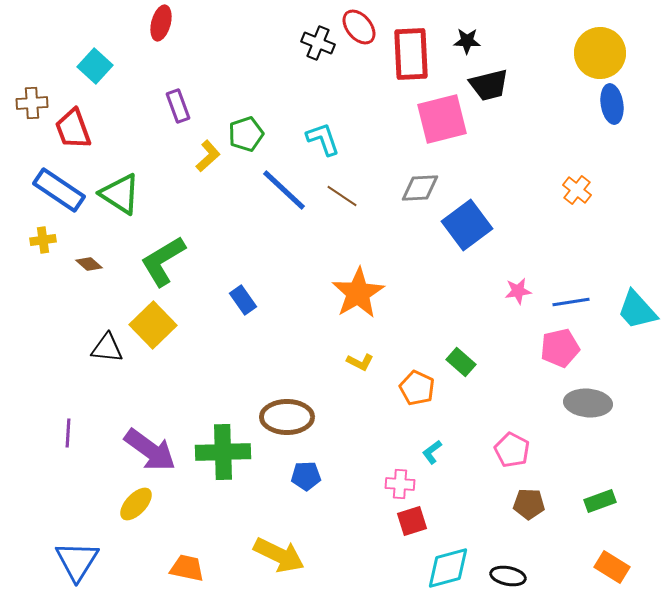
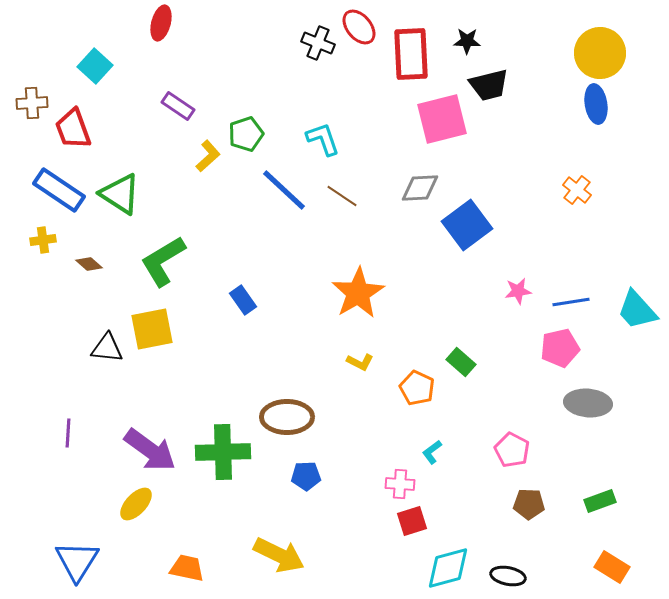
blue ellipse at (612, 104): moved 16 px left
purple rectangle at (178, 106): rotated 36 degrees counterclockwise
yellow square at (153, 325): moved 1 px left, 4 px down; rotated 33 degrees clockwise
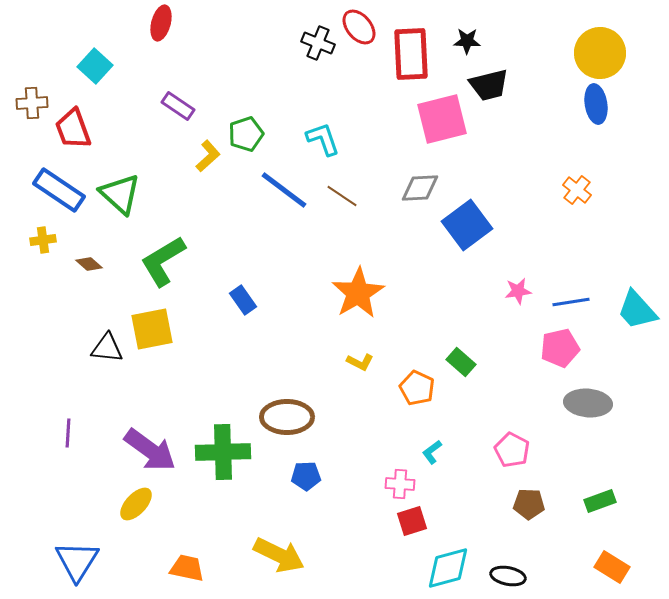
blue line at (284, 190): rotated 6 degrees counterclockwise
green triangle at (120, 194): rotated 9 degrees clockwise
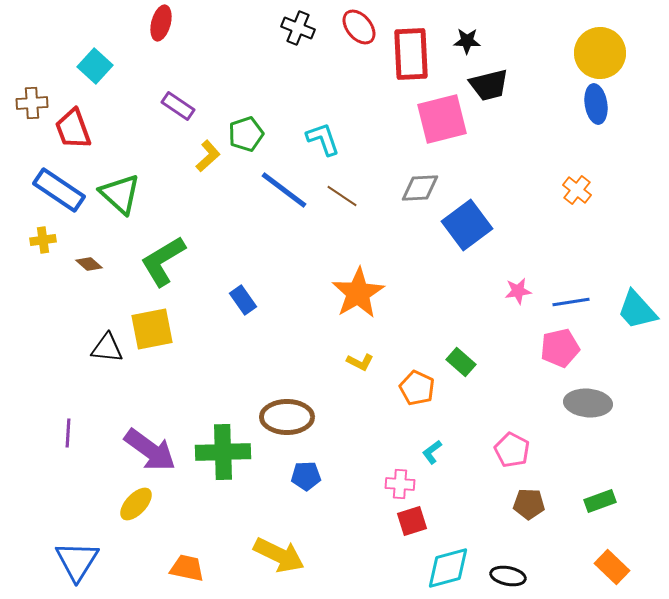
black cross at (318, 43): moved 20 px left, 15 px up
orange rectangle at (612, 567): rotated 12 degrees clockwise
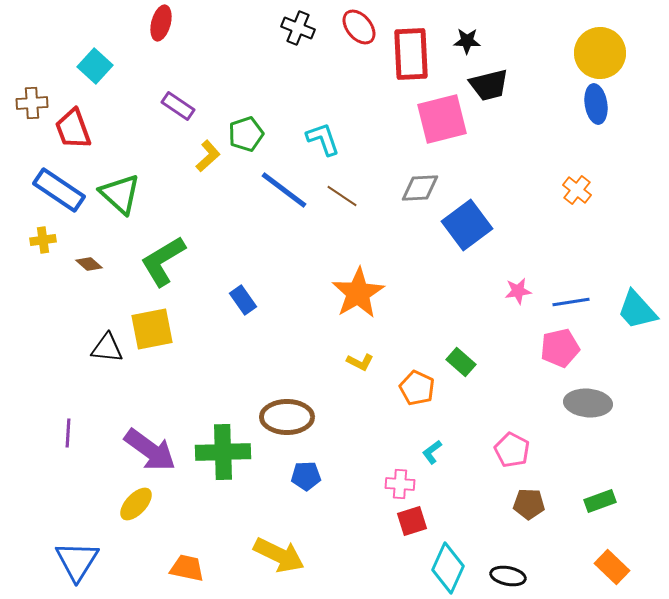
cyan diamond at (448, 568): rotated 51 degrees counterclockwise
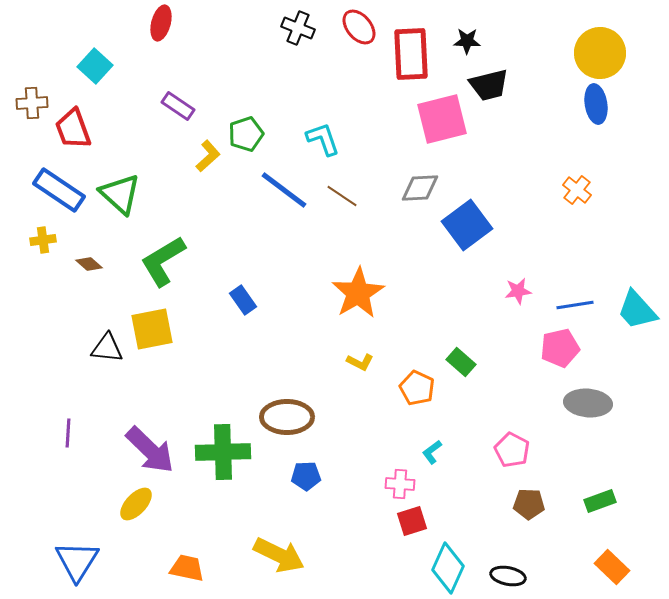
blue line at (571, 302): moved 4 px right, 3 px down
purple arrow at (150, 450): rotated 8 degrees clockwise
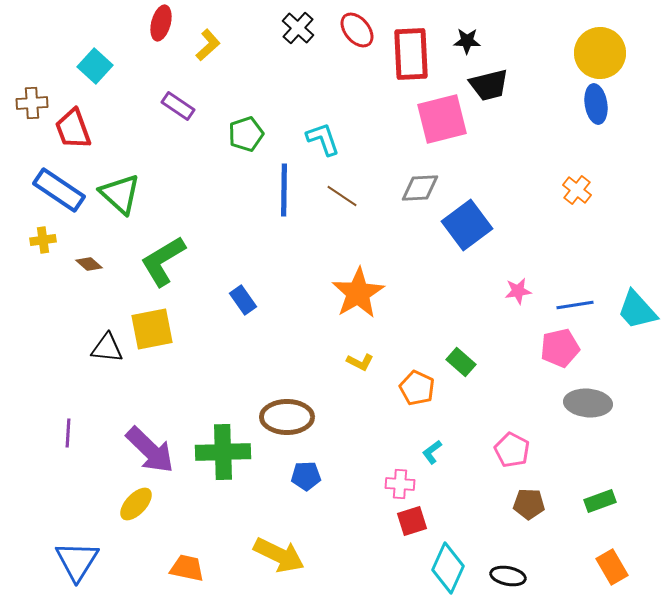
red ellipse at (359, 27): moved 2 px left, 3 px down
black cross at (298, 28): rotated 20 degrees clockwise
yellow L-shape at (208, 156): moved 111 px up
blue line at (284, 190): rotated 54 degrees clockwise
orange rectangle at (612, 567): rotated 16 degrees clockwise
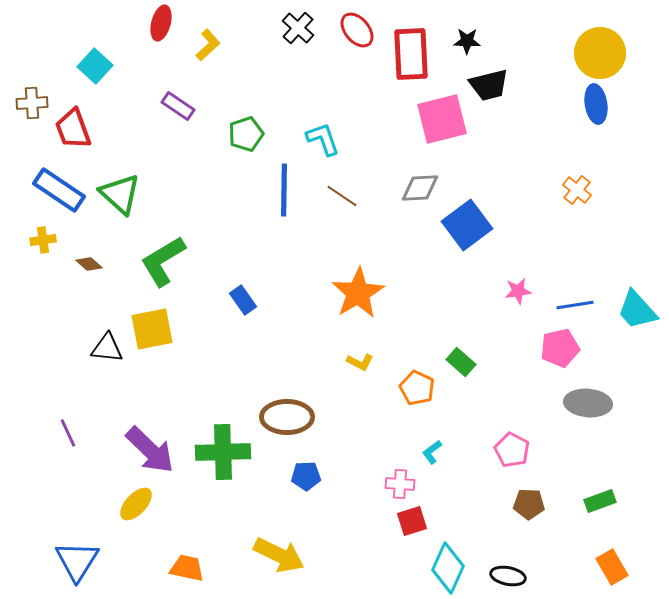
purple line at (68, 433): rotated 28 degrees counterclockwise
